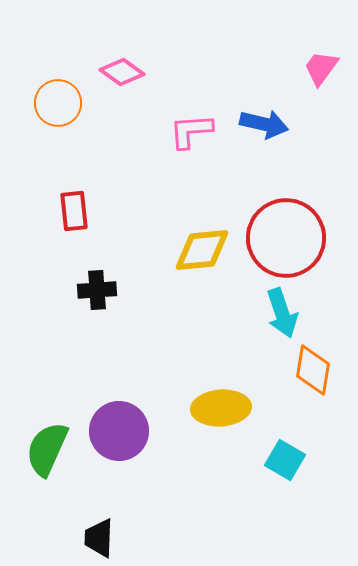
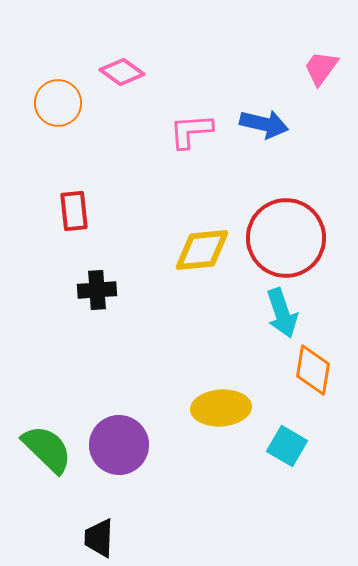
purple circle: moved 14 px down
green semicircle: rotated 110 degrees clockwise
cyan square: moved 2 px right, 14 px up
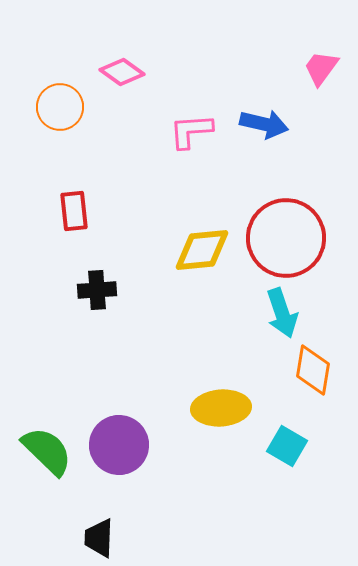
orange circle: moved 2 px right, 4 px down
green semicircle: moved 2 px down
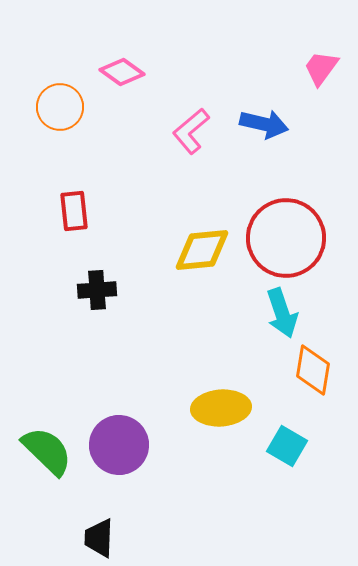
pink L-shape: rotated 36 degrees counterclockwise
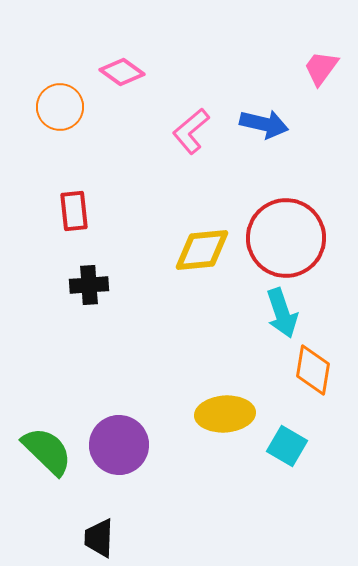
black cross: moved 8 px left, 5 px up
yellow ellipse: moved 4 px right, 6 px down
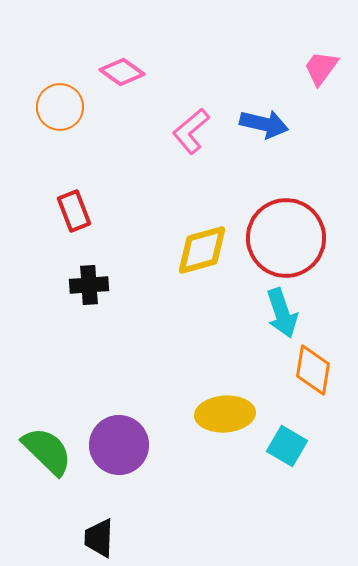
red rectangle: rotated 15 degrees counterclockwise
yellow diamond: rotated 10 degrees counterclockwise
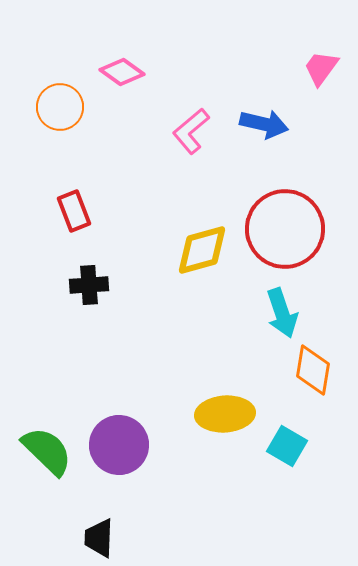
red circle: moved 1 px left, 9 px up
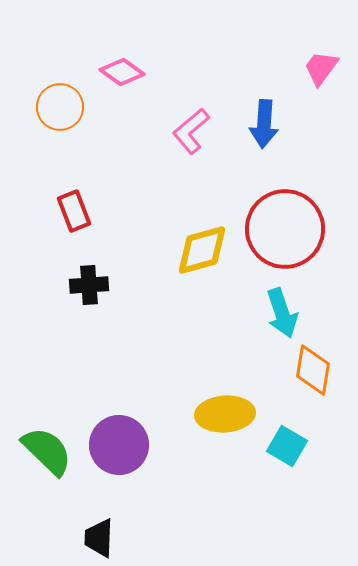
blue arrow: rotated 81 degrees clockwise
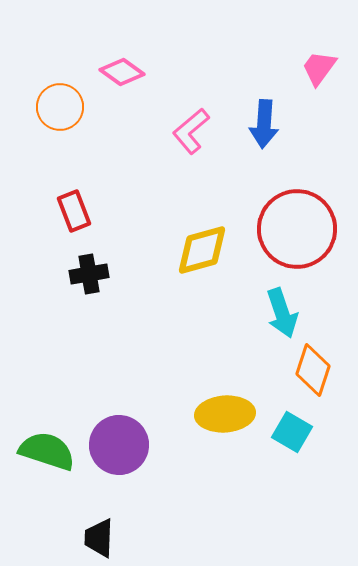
pink trapezoid: moved 2 px left
red circle: moved 12 px right
black cross: moved 11 px up; rotated 6 degrees counterclockwise
orange diamond: rotated 9 degrees clockwise
cyan square: moved 5 px right, 14 px up
green semicircle: rotated 26 degrees counterclockwise
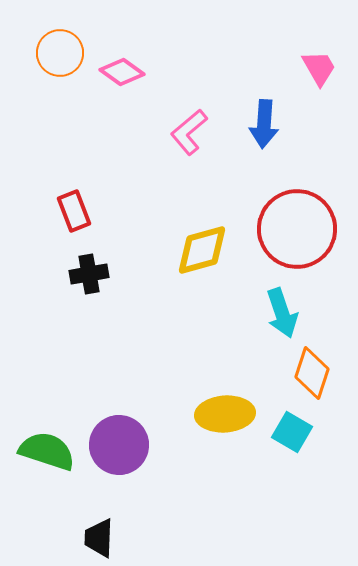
pink trapezoid: rotated 114 degrees clockwise
orange circle: moved 54 px up
pink L-shape: moved 2 px left, 1 px down
orange diamond: moved 1 px left, 3 px down
